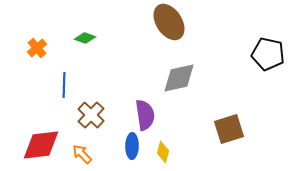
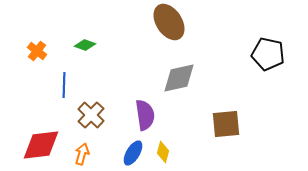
green diamond: moved 7 px down
orange cross: moved 3 px down; rotated 12 degrees counterclockwise
brown square: moved 3 px left, 5 px up; rotated 12 degrees clockwise
blue ellipse: moved 1 px right, 7 px down; rotated 30 degrees clockwise
orange arrow: rotated 60 degrees clockwise
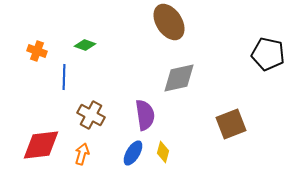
orange cross: rotated 18 degrees counterclockwise
blue line: moved 8 px up
brown cross: rotated 16 degrees counterclockwise
brown square: moved 5 px right; rotated 16 degrees counterclockwise
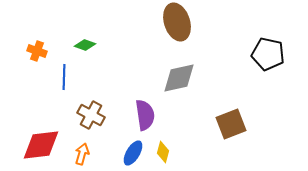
brown ellipse: moved 8 px right; rotated 15 degrees clockwise
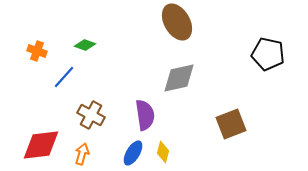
brown ellipse: rotated 12 degrees counterclockwise
blue line: rotated 40 degrees clockwise
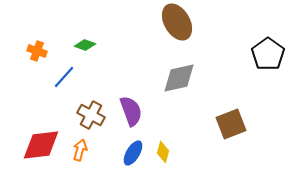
black pentagon: rotated 24 degrees clockwise
purple semicircle: moved 14 px left, 4 px up; rotated 12 degrees counterclockwise
orange arrow: moved 2 px left, 4 px up
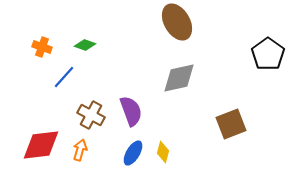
orange cross: moved 5 px right, 4 px up
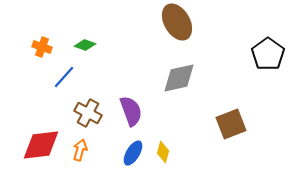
brown cross: moved 3 px left, 2 px up
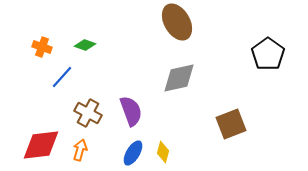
blue line: moved 2 px left
